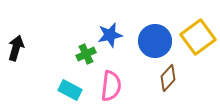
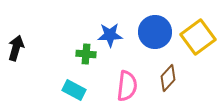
blue star: rotated 10 degrees clockwise
blue circle: moved 9 px up
green cross: rotated 30 degrees clockwise
pink semicircle: moved 16 px right
cyan rectangle: moved 4 px right
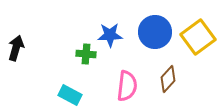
brown diamond: moved 1 px down
cyan rectangle: moved 4 px left, 5 px down
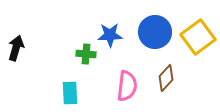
brown diamond: moved 2 px left, 1 px up
cyan rectangle: moved 2 px up; rotated 60 degrees clockwise
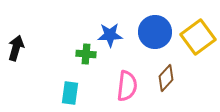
cyan rectangle: rotated 10 degrees clockwise
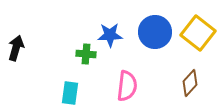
yellow square: moved 4 px up; rotated 16 degrees counterclockwise
brown diamond: moved 24 px right, 5 px down
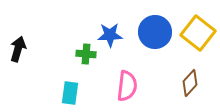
black arrow: moved 2 px right, 1 px down
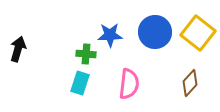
pink semicircle: moved 2 px right, 2 px up
cyan rectangle: moved 10 px right, 10 px up; rotated 10 degrees clockwise
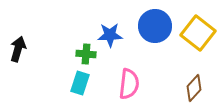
blue circle: moved 6 px up
brown diamond: moved 4 px right, 5 px down
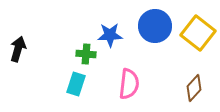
cyan rectangle: moved 4 px left, 1 px down
